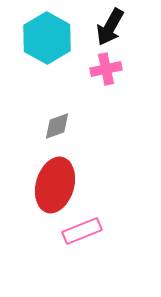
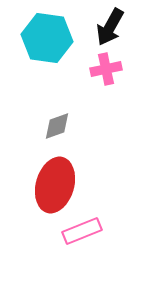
cyan hexagon: rotated 21 degrees counterclockwise
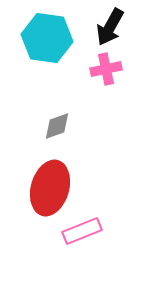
red ellipse: moved 5 px left, 3 px down
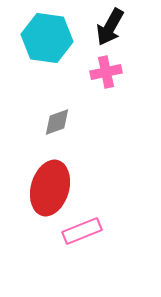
pink cross: moved 3 px down
gray diamond: moved 4 px up
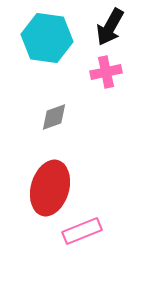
gray diamond: moved 3 px left, 5 px up
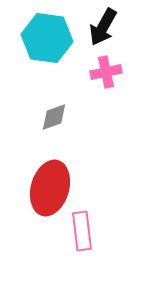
black arrow: moved 7 px left
pink rectangle: rotated 75 degrees counterclockwise
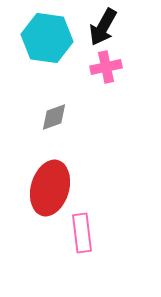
pink cross: moved 5 px up
pink rectangle: moved 2 px down
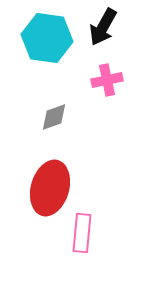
pink cross: moved 1 px right, 13 px down
pink rectangle: rotated 12 degrees clockwise
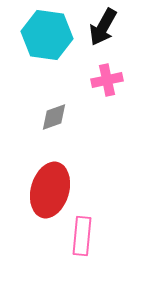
cyan hexagon: moved 3 px up
red ellipse: moved 2 px down
pink rectangle: moved 3 px down
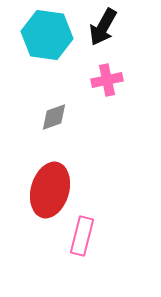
pink rectangle: rotated 9 degrees clockwise
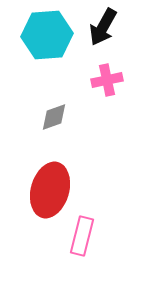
cyan hexagon: rotated 12 degrees counterclockwise
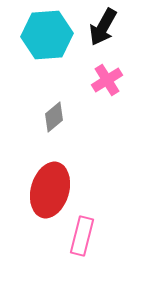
pink cross: rotated 20 degrees counterclockwise
gray diamond: rotated 20 degrees counterclockwise
